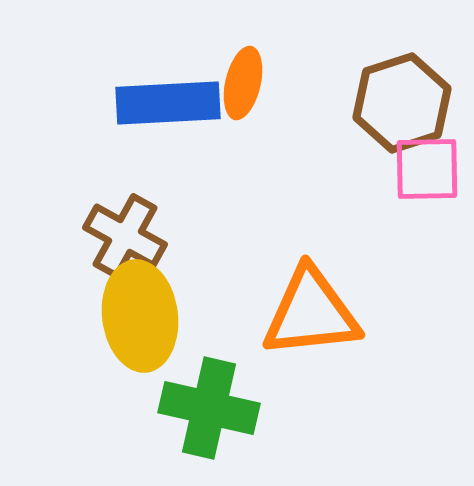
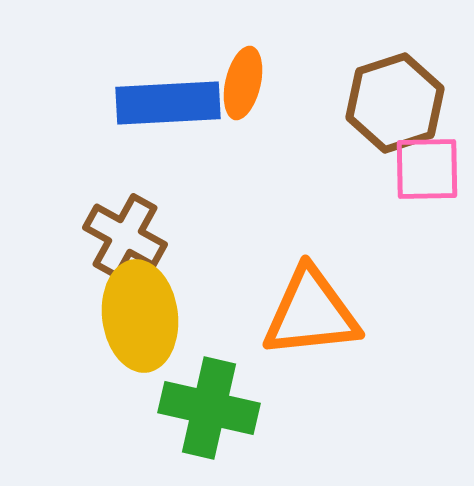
brown hexagon: moved 7 px left
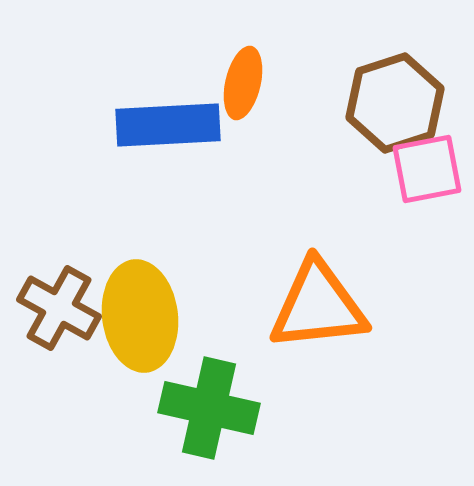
blue rectangle: moved 22 px down
pink square: rotated 10 degrees counterclockwise
brown cross: moved 66 px left, 72 px down
orange triangle: moved 7 px right, 7 px up
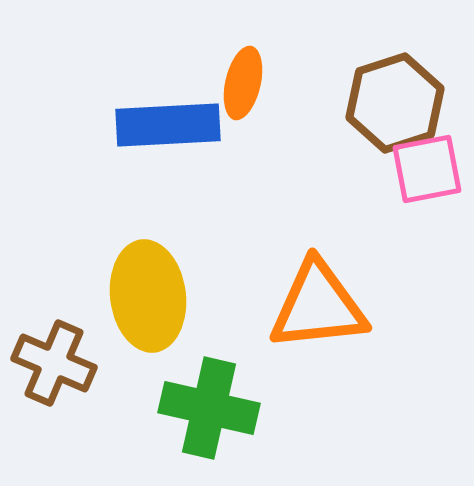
brown cross: moved 5 px left, 55 px down; rotated 6 degrees counterclockwise
yellow ellipse: moved 8 px right, 20 px up
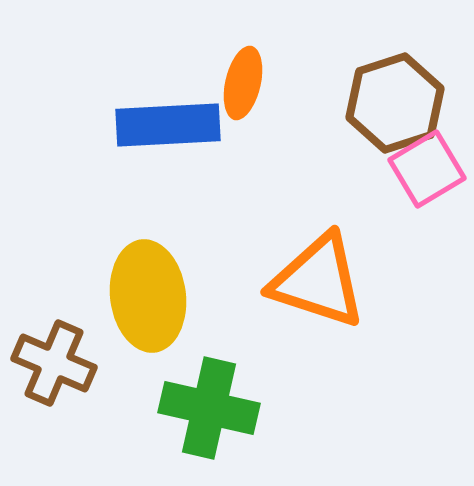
pink square: rotated 20 degrees counterclockwise
orange triangle: moved 25 px up; rotated 24 degrees clockwise
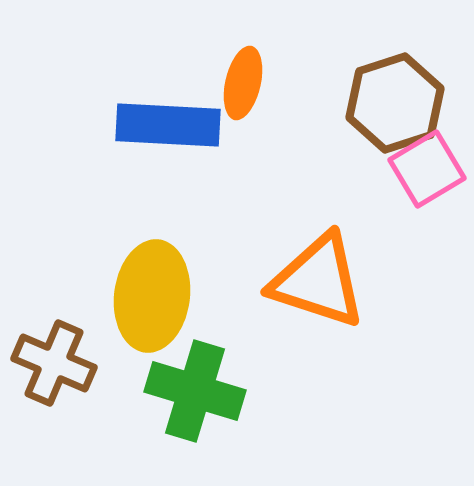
blue rectangle: rotated 6 degrees clockwise
yellow ellipse: moved 4 px right; rotated 14 degrees clockwise
green cross: moved 14 px left, 17 px up; rotated 4 degrees clockwise
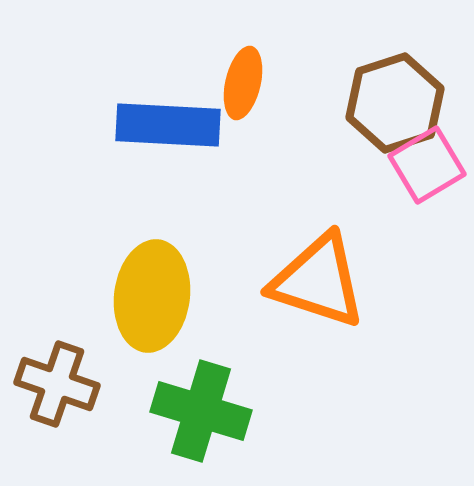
pink square: moved 4 px up
brown cross: moved 3 px right, 21 px down; rotated 4 degrees counterclockwise
green cross: moved 6 px right, 20 px down
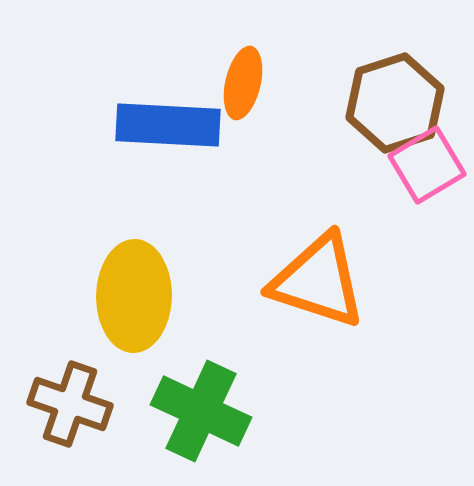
yellow ellipse: moved 18 px left; rotated 6 degrees counterclockwise
brown cross: moved 13 px right, 20 px down
green cross: rotated 8 degrees clockwise
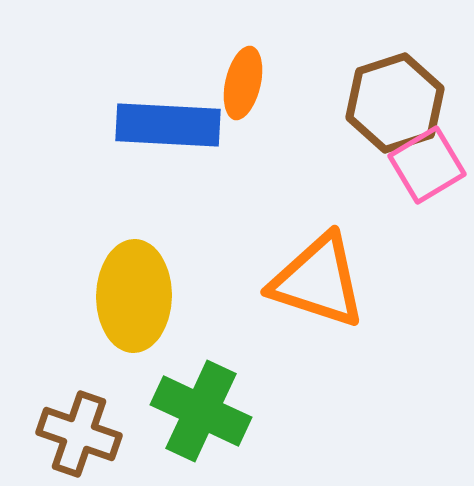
brown cross: moved 9 px right, 30 px down
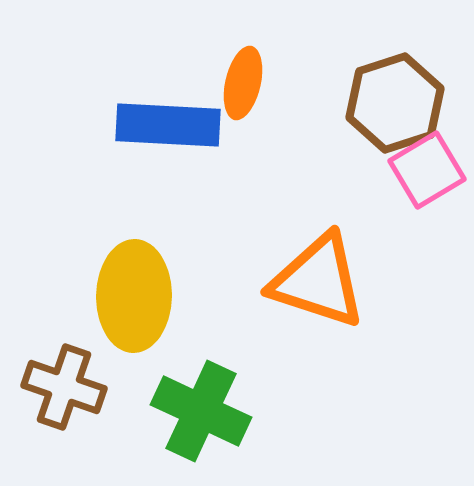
pink square: moved 5 px down
brown cross: moved 15 px left, 47 px up
